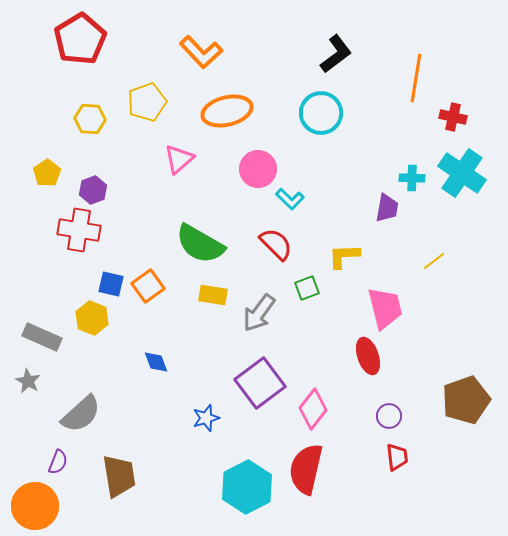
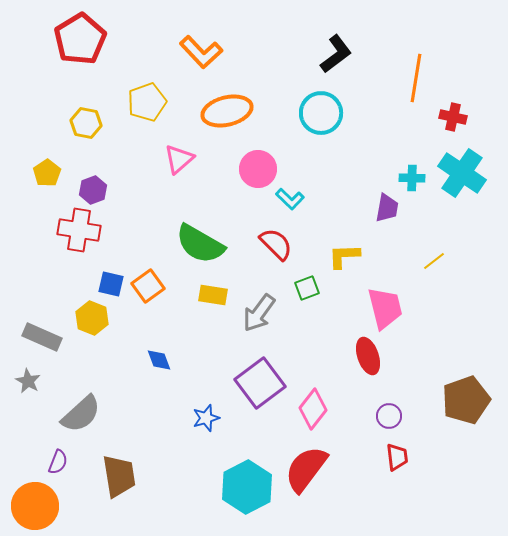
yellow hexagon at (90, 119): moved 4 px left, 4 px down; rotated 8 degrees clockwise
blue diamond at (156, 362): moved 3 px right, 2 px up
red semicircle at (306, 469): rotated 24 degrees clockwise
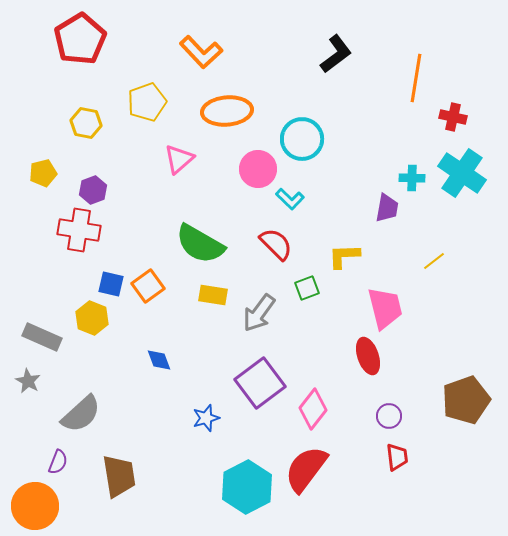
orange ellipse at (227, 111): rotated 9 degrees clockwise
cyan circle at (321, 113): moved 19 px left, 26 px down
yellow pentagon at (47, 173): moved 4 px left; rotated 20 degrees clockwise
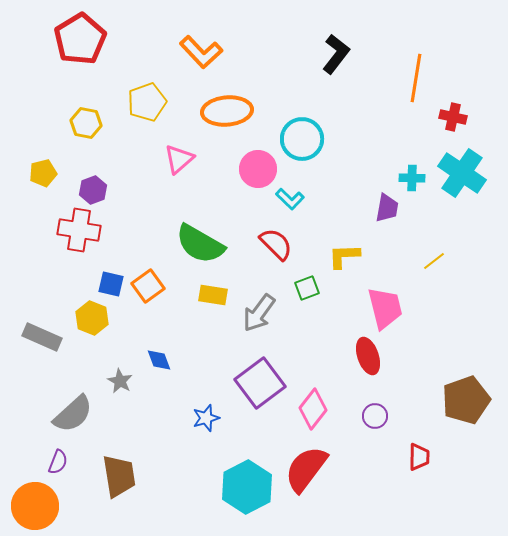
black L-shape at (336, 54): rotated 15 degrees counterclockwise
gray star at (28, 381): moved 92 px right
gray semicircle at (81, 414): moved 8 px left
purple circle at (389, 416): moved 14 px left
red trapezoid at (397, 457): moved 22 px right; rotated 8 degrees clockwise
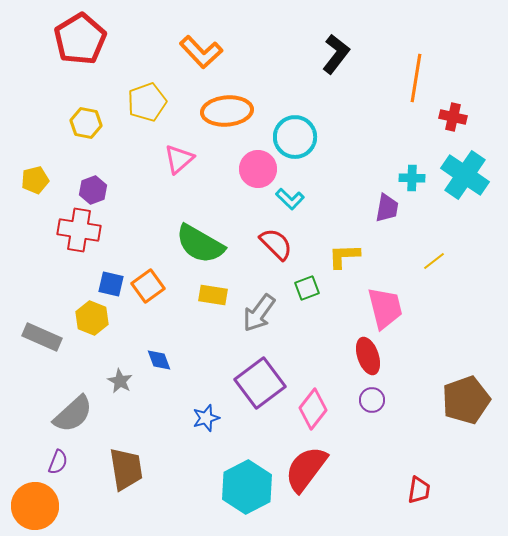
cyan circle at (302, 139): moved 7 px left, 2 px up
yellow pentagon at (43, 173): moved 8 px left, 7 px down
cyan cross at (462, 173): moved 3 px right, 2 px down
purple circle at (375, 416): moved 3 px left, 16 px up
red trapezoid at (419, 457): moved 33 px down; rotated 8 degrees clockwise
brown trapezoid at (119, 476): moved 7 px right, 7 px up
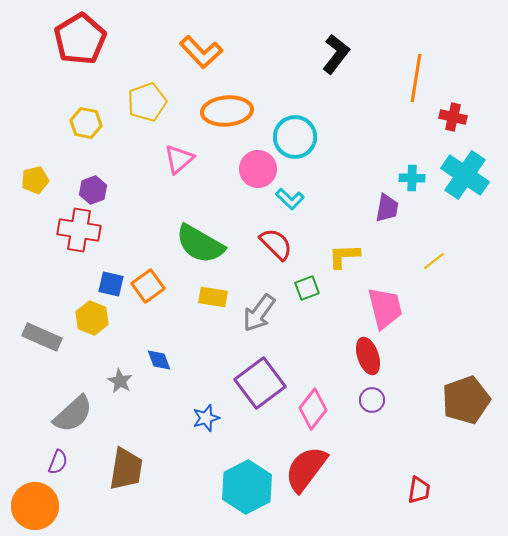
yellow rectangle at (213, 295): moved 2 px down
brown trapezoid at (126, 469): rotated 18 degrees clockwise
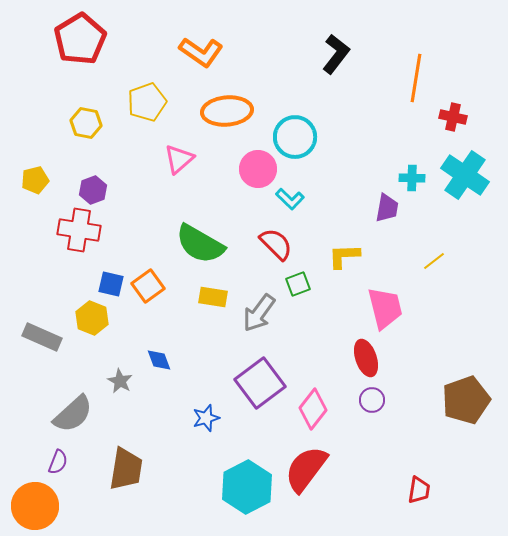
orange L-shape at (201, 52): rotated 12 degrees counterclockwise
green square at (307, 288): moved 9 px left, 4 px up
red ellipse at (368, 356): moved 2 px left, 2 px down
